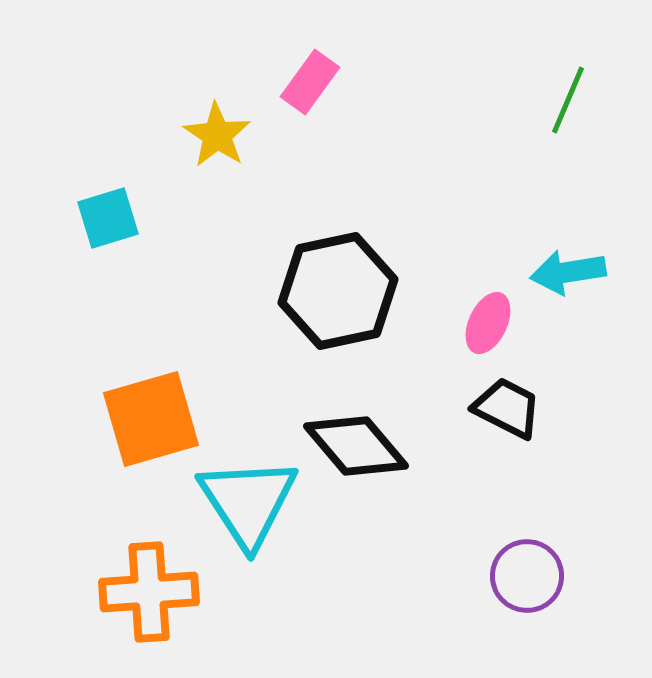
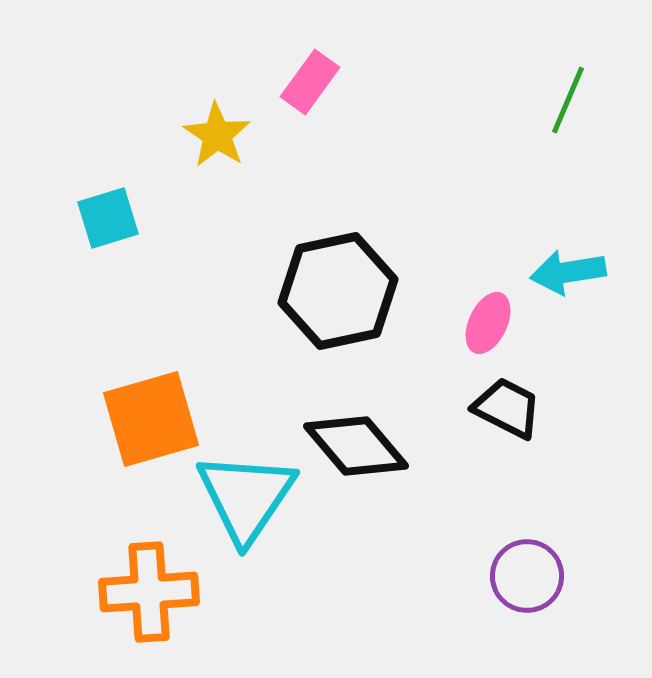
cyan triangle: moved 2 px left, 5 px up; rotated 7 degrees clockwise
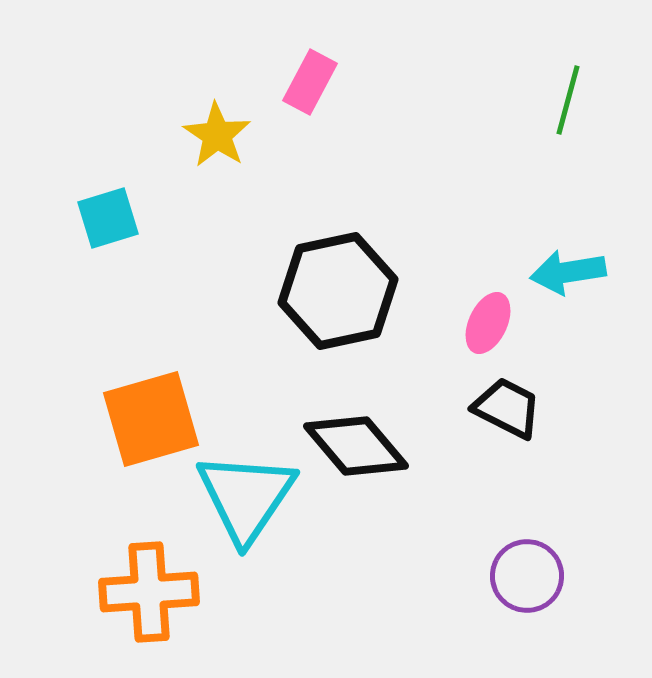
pink rectangle: rotated 8 degrees counterclockwise
green line: rotated 8 degrees counterclockwise
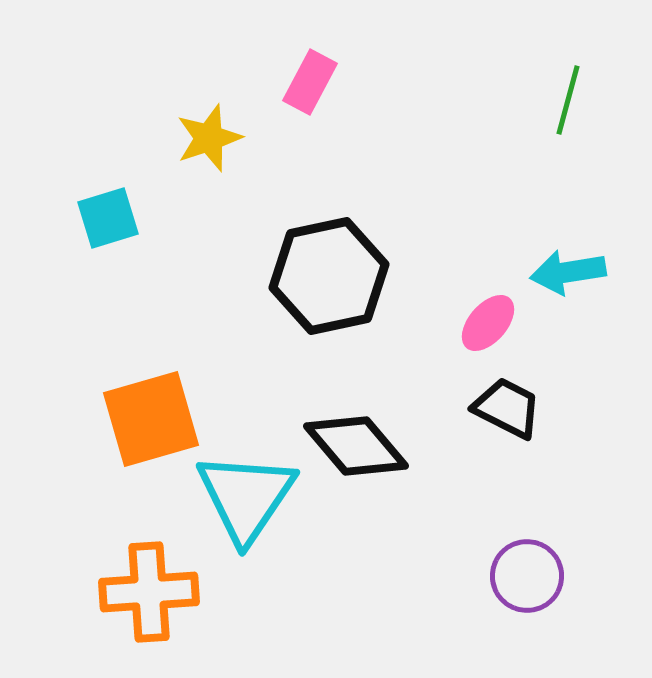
yellow star: moved 8 px left, 3 px down; rotated 20 degrees clockwise
black hexagon: moved 9 px left, 15 px up
pink ellipse: rotated 16 degrees clockwise
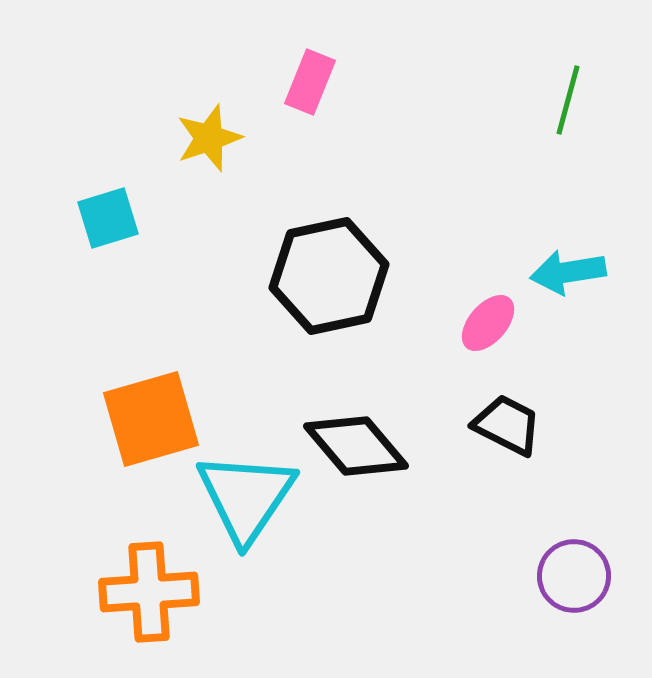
pink rectangle: rotated 6 degrees counterclockwise
black trapezoid: moved 17 px down
purple circle: moved 47 px right
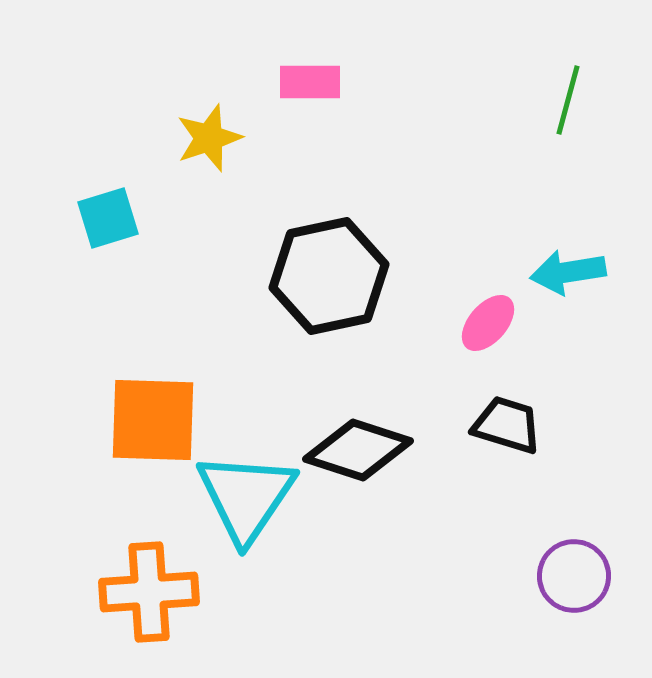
pink rectangle: rotated 68 degrees clockwise
orange square: moved 2 px right, 1 px down; rotated 18 degrees clockwise
black trapezoid: rotated 10 degrees counterclockwise
black diamond: moved 2 px right, 4 px down; rotated 32 degrees counterclockwise
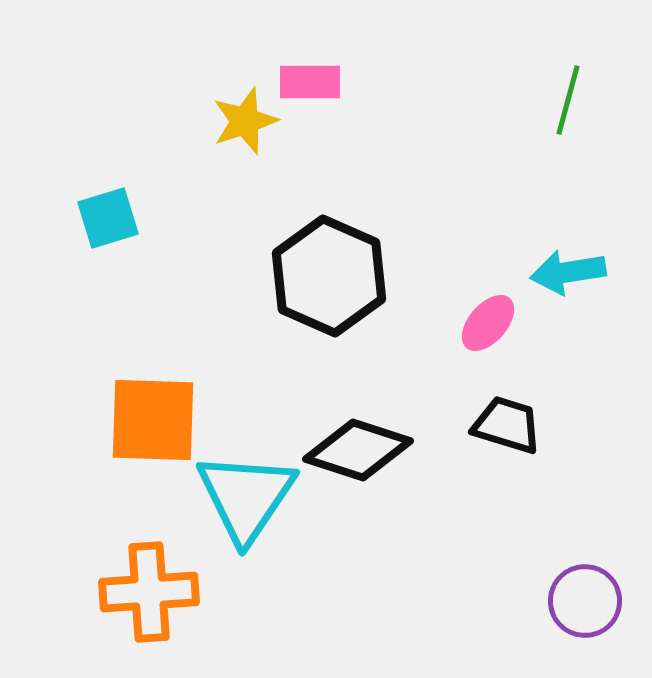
yellow star: moved 36 px right, 17 px up
black hexagon: rotated 24 degrees counterclockwise
purple circle: moved 11 px right, 25 px down
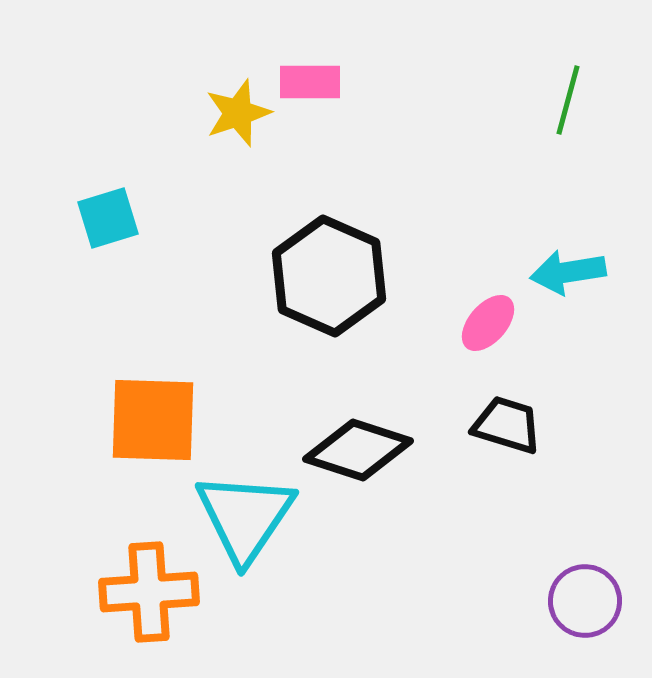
yellow star: moved 7 px left, 8 px up
cyan triangle: moved 1 px left, 20 px down
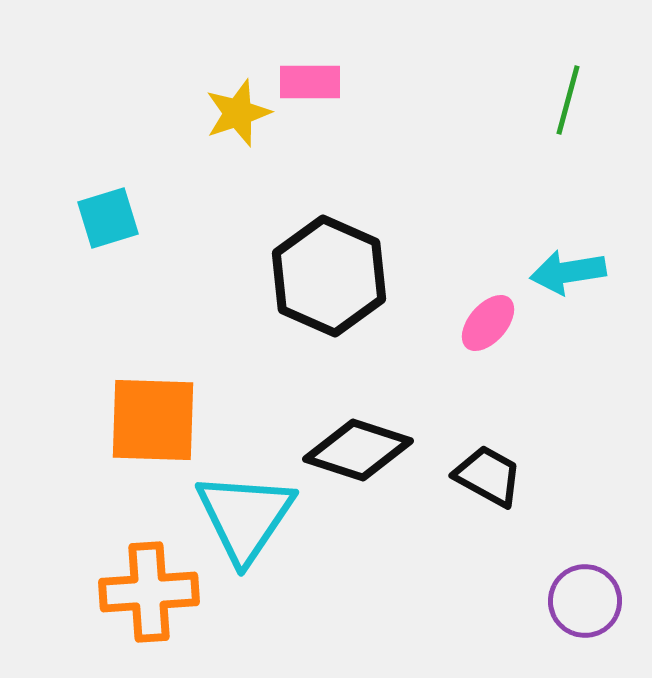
black trapezoid: moved 19 px left, 51 px down; rotated 12 degrees clockwise
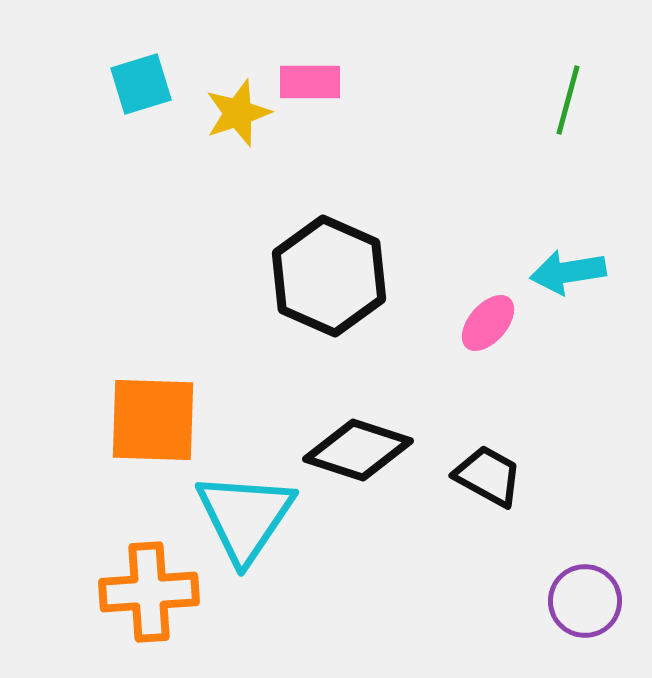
cyan square: moved 33 px right, 134 px up
